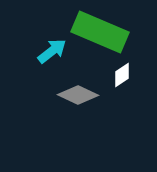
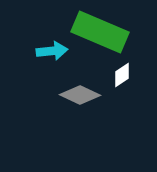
cyan arrow: rotated 32 degrees clockwise
gray diamond: moved 2 px right
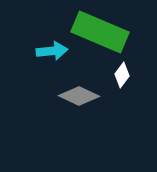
white diamond: rotated 20 degrees counterclockwise
gray diamond: moved 1 px left, 1 px down
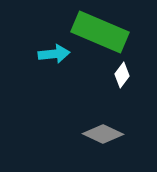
cyan arrow: moved 2 px right, 3 px down
gray diamond: moved 24 px right, 38 px down
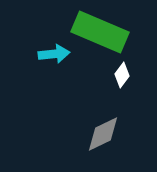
gray diamond: rotated 51 degrees counterclockwise
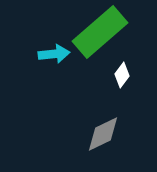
green rectangle: rotated 64 degrees counterclockwise
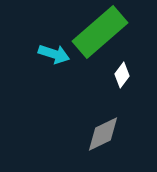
cyan arrow: rotated 24 degrees clockwise
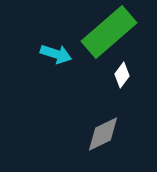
green rectangle: moved 9 px right
cyan arrow: moved 2 px right
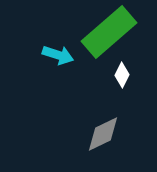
cyan arrow: moved 2 px right, 1 px down
white diamond: rotated 10 degrees counterclockwise
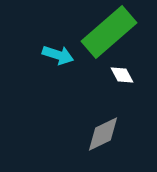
white diamond: rotated 55 degrees counterclockwise
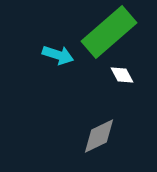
gray diamond: moved 4 px left, 2 px down
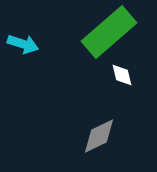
cyan arrow: moved 35 px left, 11 px up
white diamond: rotated 15 degrees clockwise
